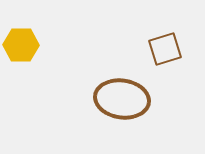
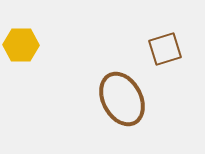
brown ellipse: rotated 54 degrees clockwise
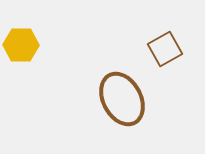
brown square: rotated 12 degrees counterclockwise
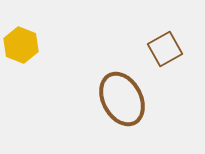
yellow hexagon: rotated 20 degrees clockwise
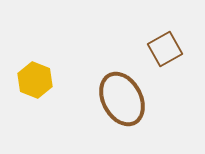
yellow hexagon: moved 14 px right, 35 px down
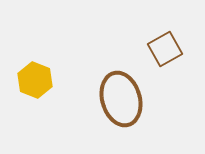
brown ellipse: moved 1 px left; rotated 12 degrees clockwise
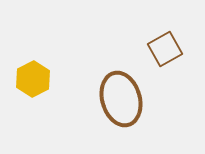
yellow hexagon: moved 2 px left, 1 px up; rotated 12 degrees clockwise
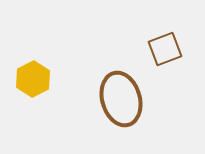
brown square: rotated 8 degrees clockwise
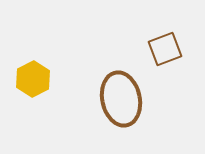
brown ellipse: rotated 4 degrees clockwise
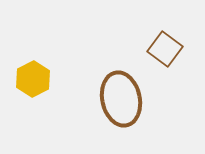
brown square: rotated 32 degrees counterclockwise
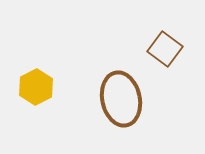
yellow hexagon: moved 3 px right, 8 px down
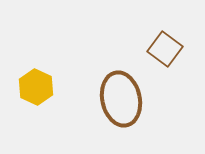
yellow hexagon: rotated 8 degrees counterclockwise
